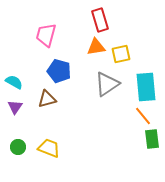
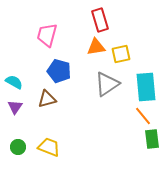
pink trapezoid: moved 1 px right
yellow trapezoid: moved 1 px up
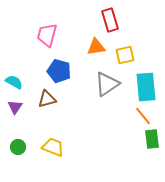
red rectangle: moved 10 px right
yellow square: moved 4 px right, 1 px down
yellow trapezoid: moved 4 px right
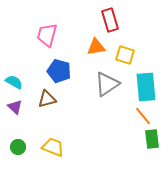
yellow square: rotated 30 degrees clockwise
purple triangle: rotated 21 degrees counterclockwise
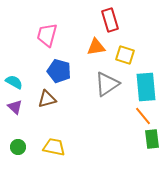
yellow trapezoid: moved 1 px right; rotated 10 degrees counterclockwise
